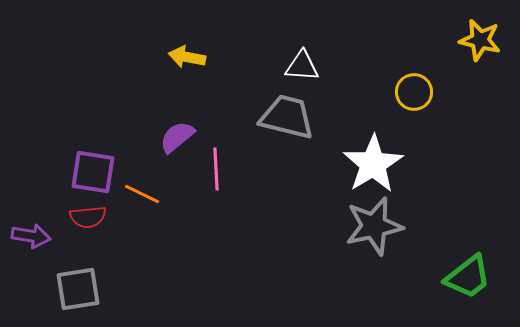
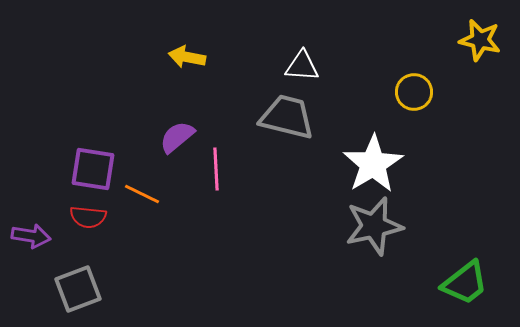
purple square: moved 3 px up
red semicircle: rotated 12 degrees clockwise
green trapezoid: moved 3 px left, 6 px down
gray square: rotated 12 degrees counterclockwise
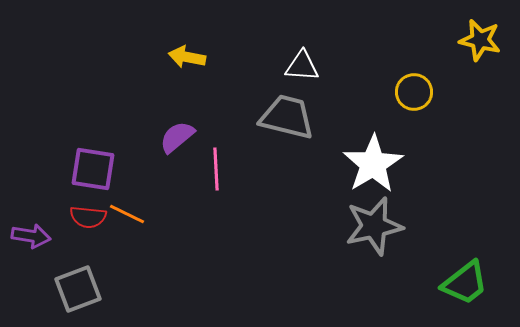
orange line: moved 15 px left, 20 px down
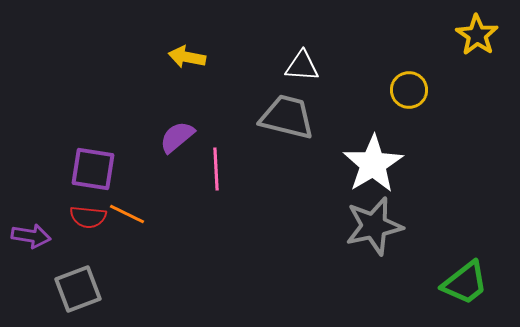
yellow star: moved 3 px left, 5 px up; rotated 21 degrees clockwise
yellow circle: moved 5 px left, 2 px up
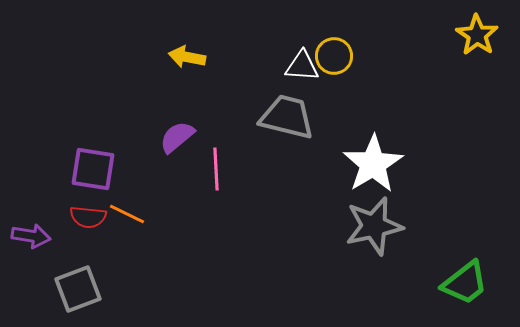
yellow circle: moved 75 px left, 34 px up
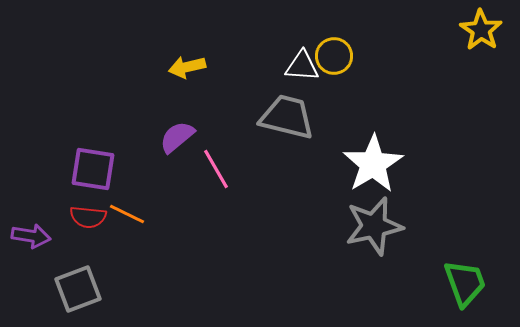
yellow star: moved 4 px right, 5 px up
yellow arrow: moved 10 px down; rotated 24 degrees counterclockwise
pink line: rotated 27 degrees counterclockwise
green trapezoid: rotated 72 degrees counterclockwise
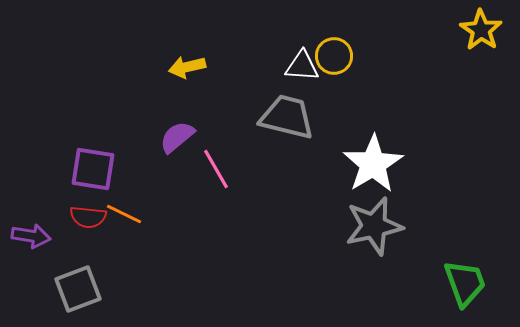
orange line: moved 3 px left
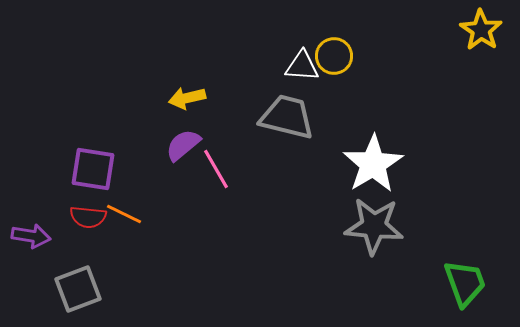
yellow arrow: moved 31 px down
purple semicircle: moved 6 px right, 8 px down
gray star: rotated 18 degrees clockwise
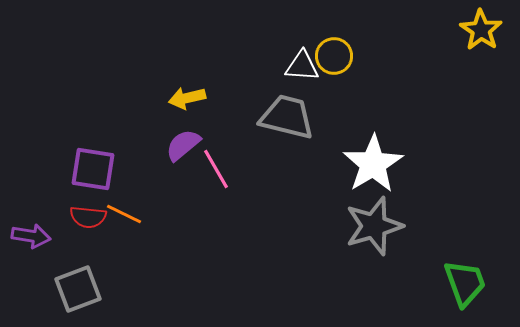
gray star: rotated 22 degrees counterclockwise
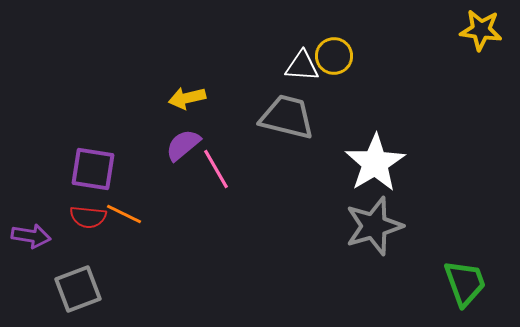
yellow star: rotated 27 degrees counterclockwise
white star: moved 2 px right, 1 px up
